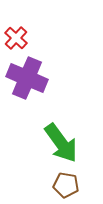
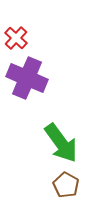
brown pentagon: rotated 20 degrees clockwise
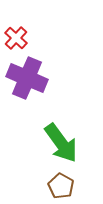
brown pentagon: moved 5 px left, 1 px down
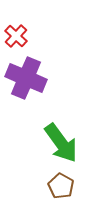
red cross: moved 2 px up
purple cross: moved 1 px left
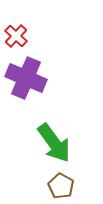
green arrow: moved 7 px left
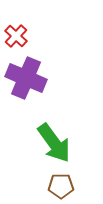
brown pentagon: rotated 30 degrees counterclockwise
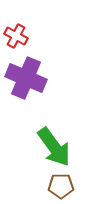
red cross: rotated 15 degrees counterclockwise
green arrow: moved 4 px down
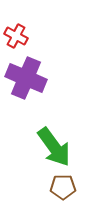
brown pentagon: moved 2 px right, 1 px down
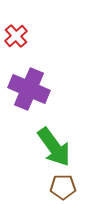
red cross: rotated 20 degrees clockwise
purple cross: moved 3 px right, 11 px down
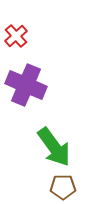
purple cross: moved 3 px left, 4 px up
